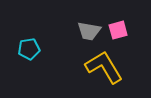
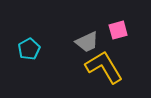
gray trapezoid: moved 2 px left, 11 px down; rotated 35 degrees counterclockwise
cyan pentagon: rotated 20 degrees counterclockwise
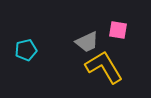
pink square: rotated 24 degrees clockwise
cyan pentagon: moved 3 px left, 1 px down; rotated 15 degrees clockwise
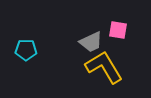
gray trapezoid: moved 4 px right
cyan pentagon: rotated 15 degrees clockwise
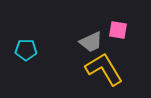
yellow L-shape: moved 2 px down
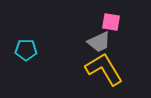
pink square: moved 7 px left, 8 px up
gray trapezoid: moved 8 px right
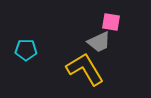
yellow L-shape: moved 19 px left
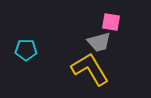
gray trapezoid: rotated 10 degrees clockwise
yellow L-shape: moved 5 px right
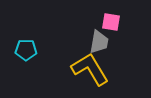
gray trapezoid: rotated 65 degrees counterclockwise
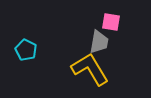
cyan pentagon: rotated 25 degrees clockwise
